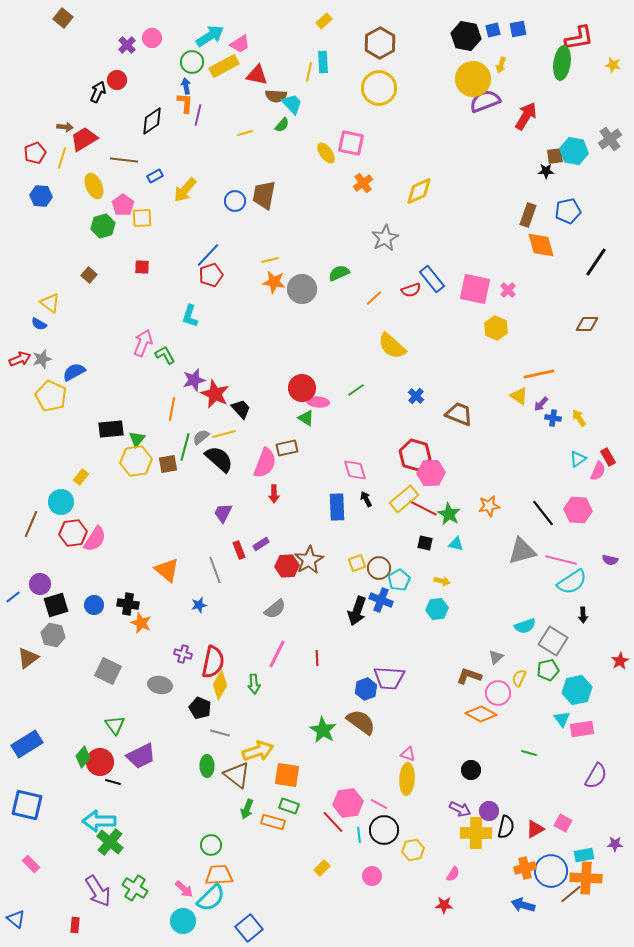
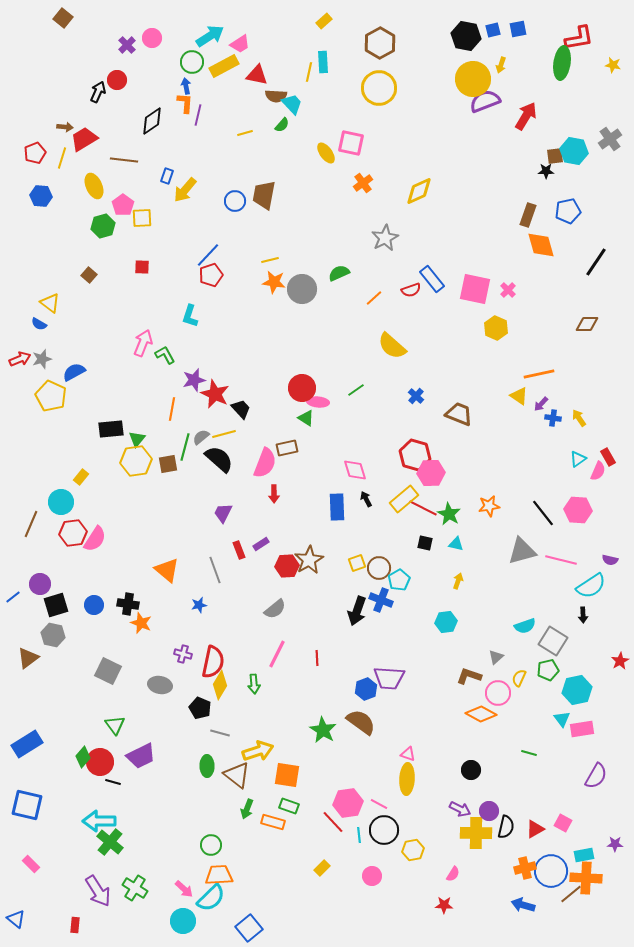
blue rectangle at (155, 176): moved 12 px right; rotated 42 degrees counterclockwise
yellow arrow at (442, 581): moved 16 px right; rotated 84 degrees counterclockwise
cyan semicircle at (572, 582): moved 19 px right, 4 px down
cyan hexagon at (437, 609): moved 9 px right, 13 px down
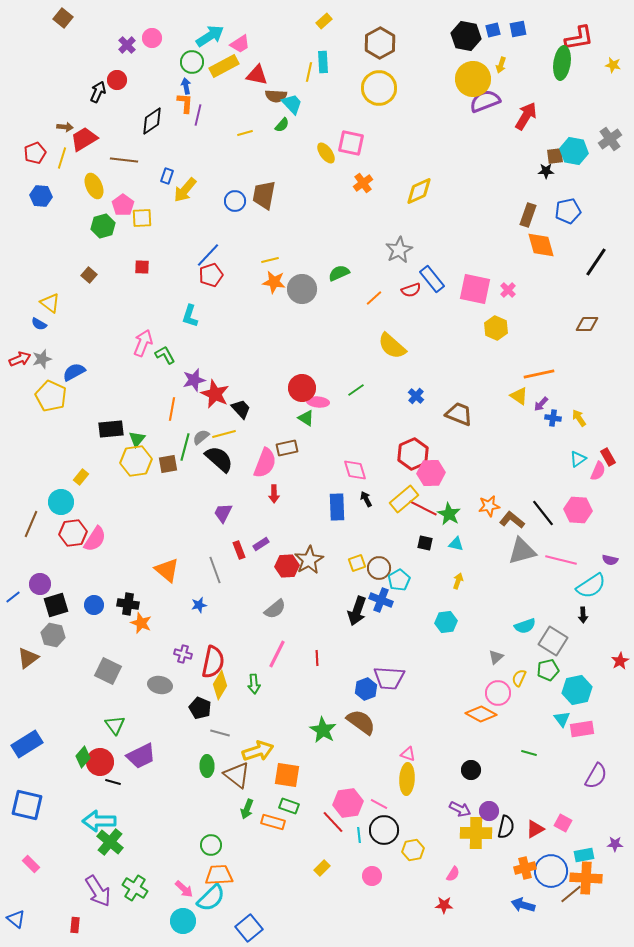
gray star at (385, 238): moved 14 px right, 12 px down
red hexagon at (415, 455): moved 2 px left, 1 px up; rotated 20 degrees clockwise
brown L-shape at (469, 676): moved 43 px right, 156 px up; rotated 20 degrees clockwise
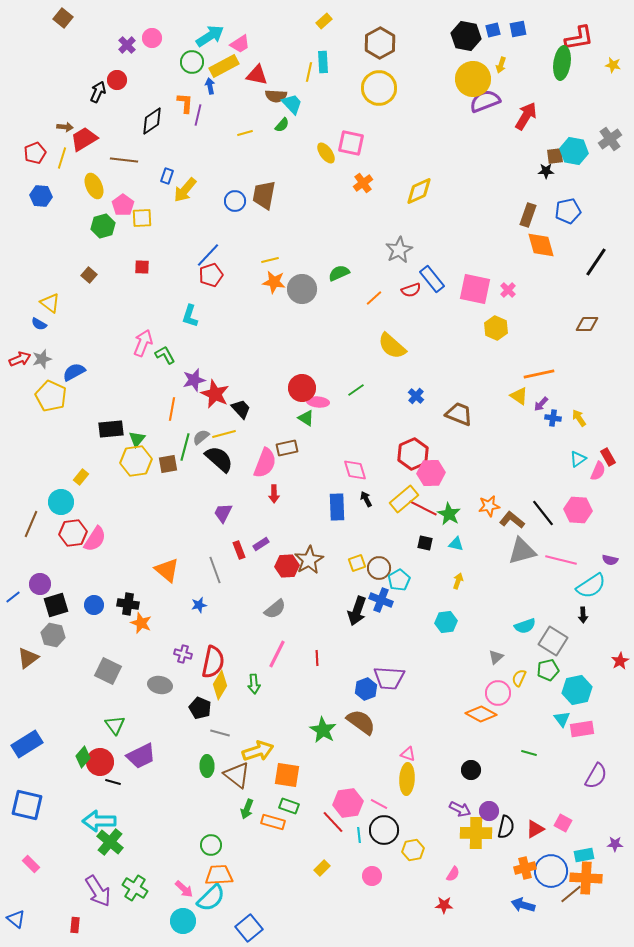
blue arrow at (186, 86): moved 24 px right
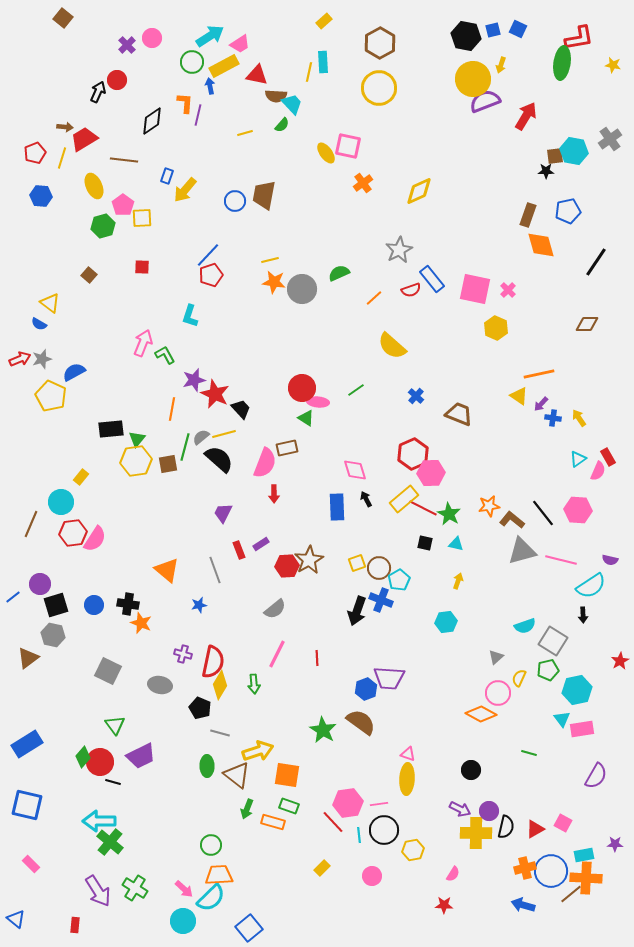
blue square at (518, 29): rotated 36 degrees clockwise
pink square at (351, 143): moved 3 px left, 3 px down
pink line at (379, 804): rotated 36 degrees counterclockwise
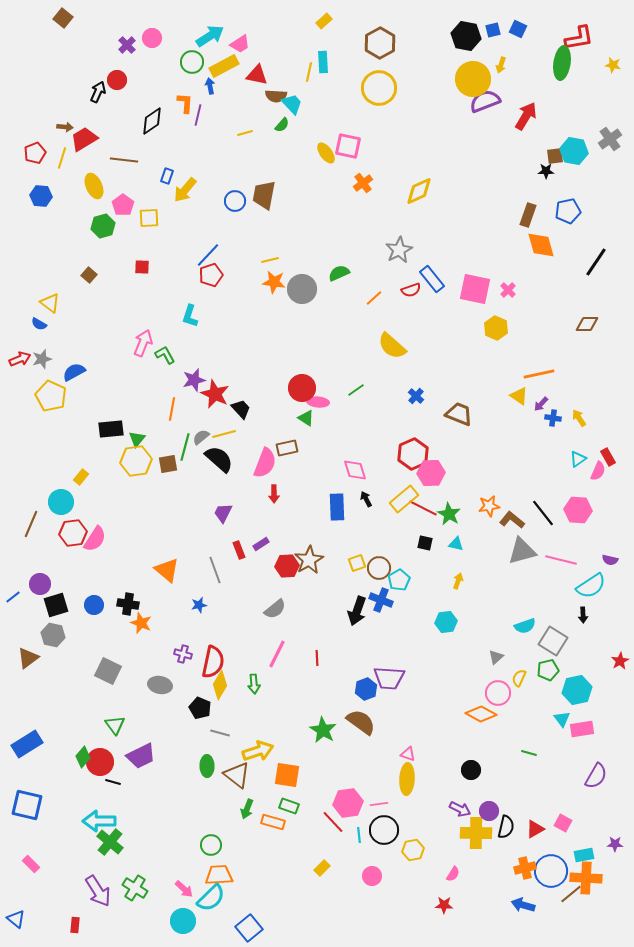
yellow square at (142, 218): moved 7 px right
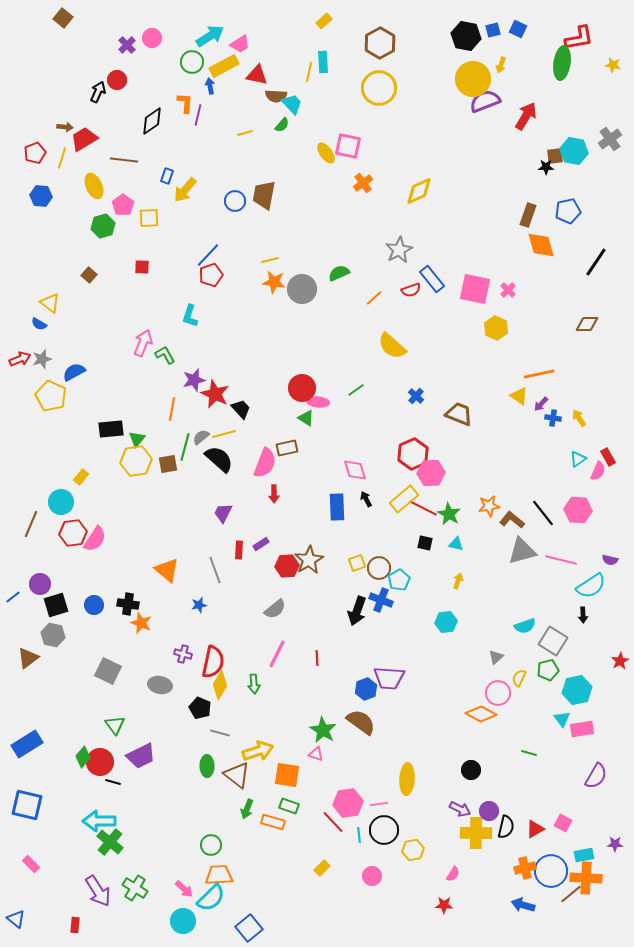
black star at (546, 171): moved 4 px up
red rectangle at (239, 550): rotated 24 degrees clockwise
pink triangle at (408, 754): moved 92 px left
